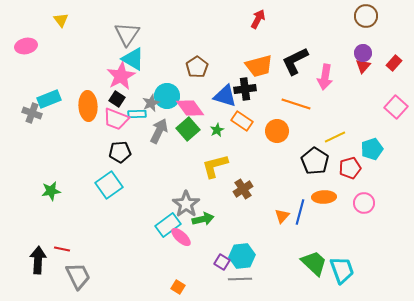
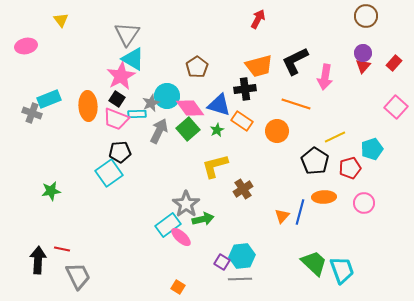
blue triangle at (225, 96): moved 6 px left, 9 px down
cyan square at (109, 185): moved 12 px up
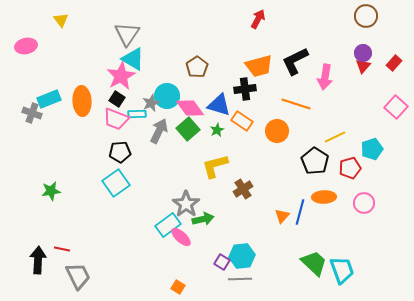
orange ellipse at (88, 106): moved 6 px left, 5 px up
cyan square at (109, 173): moved 7 px right, 10 px down
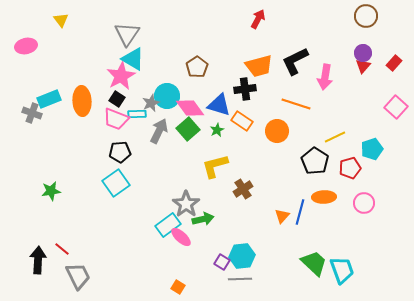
red line at (62, 249): rotated 28 degrees clockwise
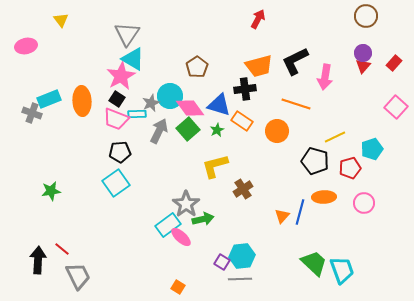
cyan circle at (167, 96): moved 3 px right
black pentagon at (315, 161): rotated 16 degrees counterclockwise
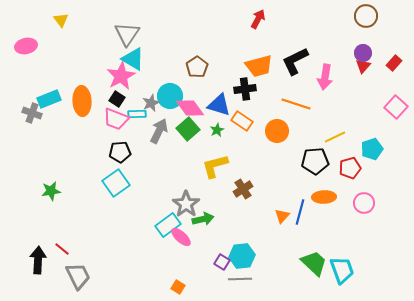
black pentagon at (315, 161): rotated 20 degrees counterclockwise
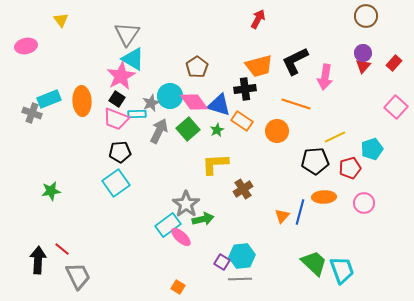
pink diamond at (190, 108): moved 4 px right, 6 px up
yellow L-shape at (215, 166): moved 2 px up; rotated 12 degrees clockwise
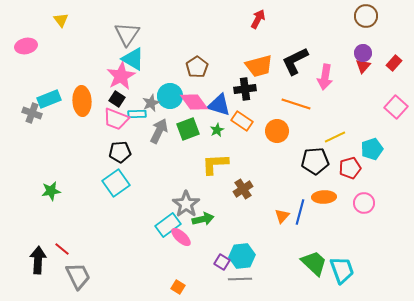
green square at (188, 129): rotated 20 degrees clockwise
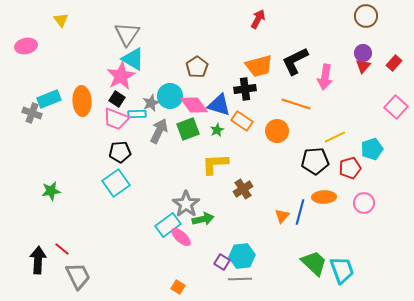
pink diamond at (194, 102): moved 3 px down
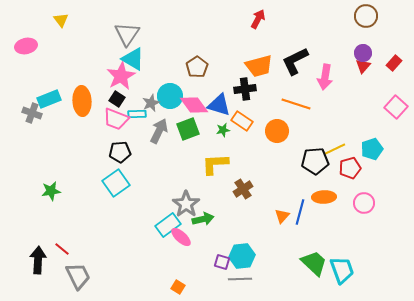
green star at (217, 130): moved 6 px right; rotated 16 degrees clockwise
yellow line at (335, 137): moved 12 px down
purple square at (222, 262): rotated 14 degrees counterclockwise
